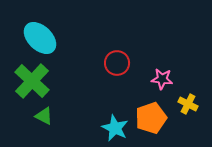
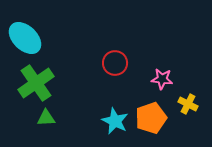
cyan ellipse: moved 15 px left
red circle: moved 2 px left
green cross: moved 4 px right, 2 px down; rotated 12 degrees clockwise
green triangle: moved 2 px right, 2 px down; rotated 30 degrees counterclockwise
cyan star: moved 7 px up
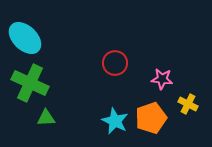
green cross: moved 6 px left; rotated 30 degrees counterclockwise
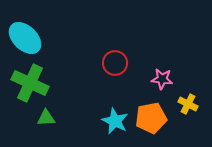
orange pentagon: rotated 8 degrees clockwise
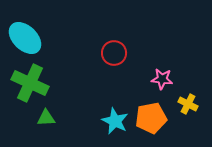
red circle: moved 1 px left, 10 px up
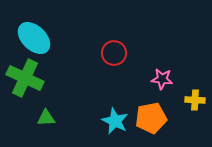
cyan ellipse: moved 9 px right
green cross: moved 5 px left, 5 px up
yellow cross: moved 7 px right, 4 px up; rotated 24 degrees counterclockwise
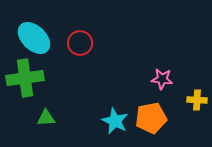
red circle: moved 34 px left, 10 px up
green cross: rotated 33 degrees counterclockwise
yellow cross: moved 2 px right
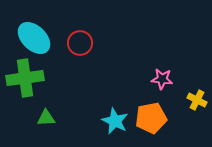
yellow cross: rotated 24 degrees clockwise
